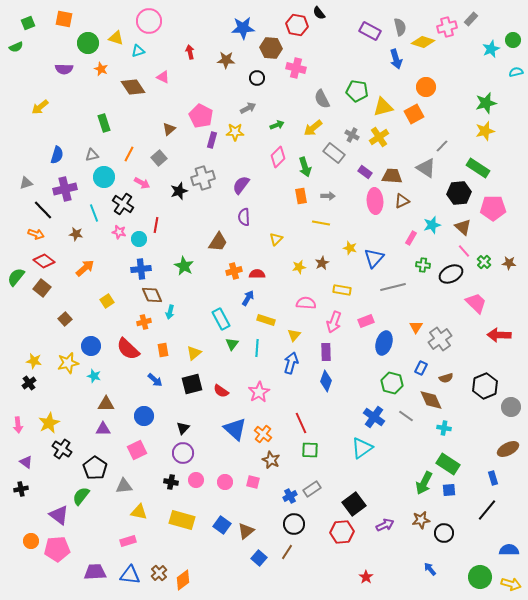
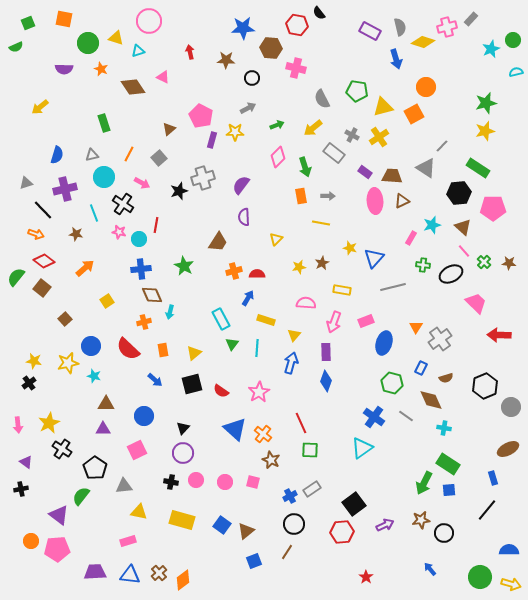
black circle at (257, 78): moved 5 px left
blue square at (259, 558): moved 5 px left, 3 px down; rotated 28 degrees clockwise
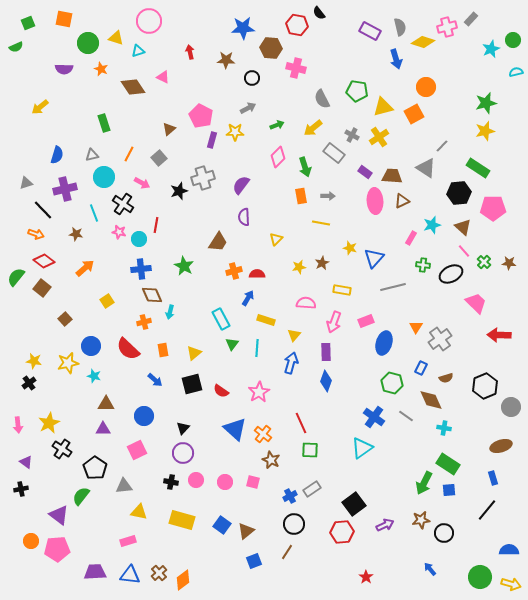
brown ellipse at (508, 449): moved 7 px left, 3 px up; rotated 10 degrees clockwise
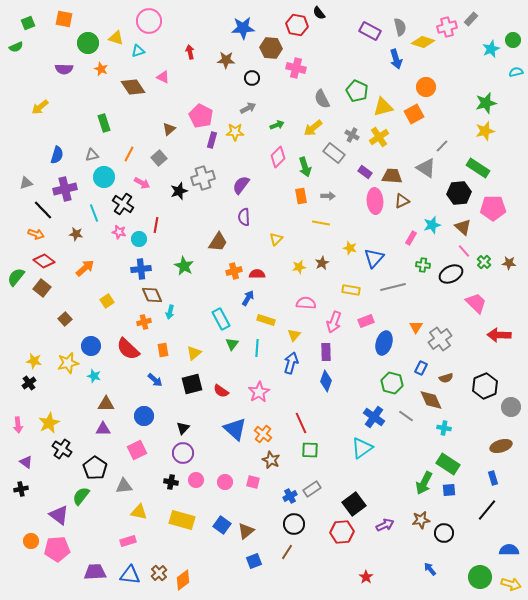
green pentagon at (357, 91): rotated 15 degrees clockwise
yellow rectangle at (342, 290): moved 9 px right
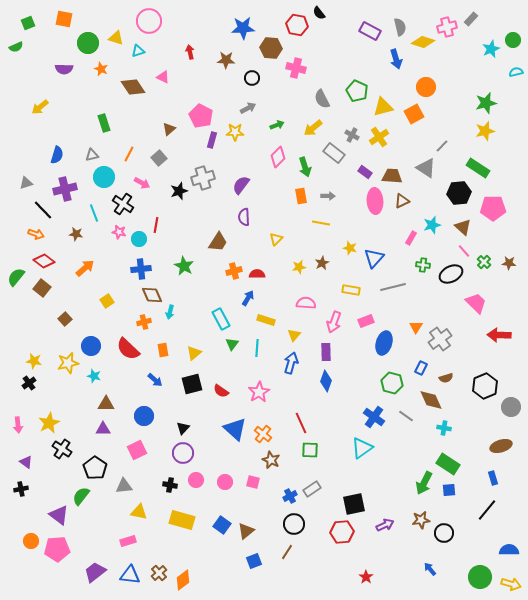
black cross at (171, 482): moved 1 px left, 3 px down
black square at (354, 504): rotated 25 degrees clockwise
purple trapezoid at (95, 572): rotated 35 degrees counterclockwise
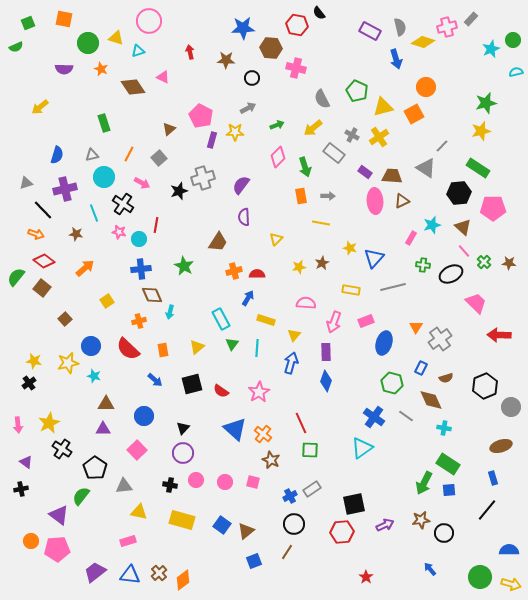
yellow star at (485, 131): moved 4 px left
orange cross at (144, 322): moved 5 px left, 1 px up
yellow triangle at (194, 353): moved 3 px right, 6 px up
pink square at (137, 450): rotated 18 degrees counterclockwise
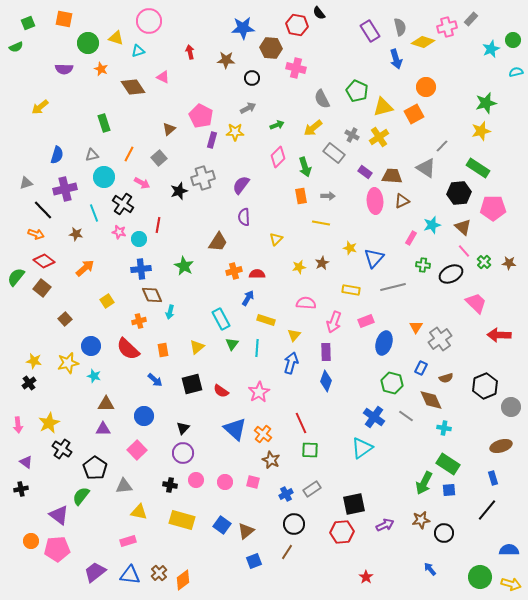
purple rectangle at (370, 31): rotated 30 degrees clockwise
red line at (156, 225): moved 2 px right
blue cross at (290, 496): moved 4 px left, 2 px up
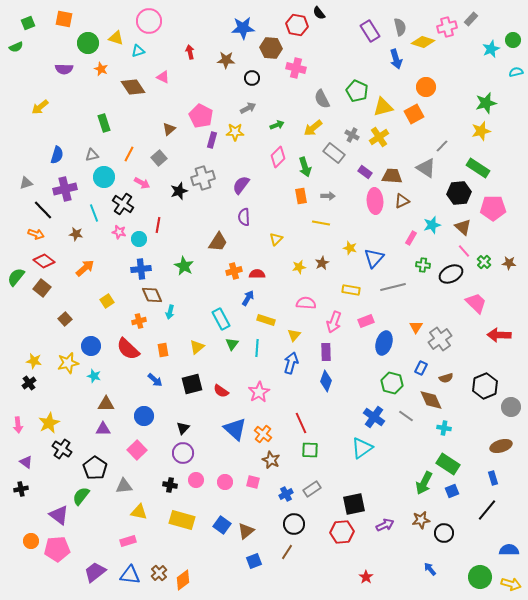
blue square at (449, 490): moved 3 px right, 1 px down; rotated 16 degrees counterclockwise
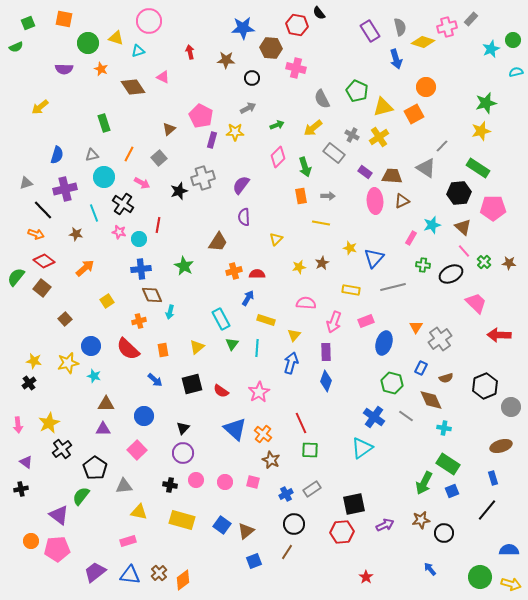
black cross at (62, 449): rotated 18 degrees clockwise
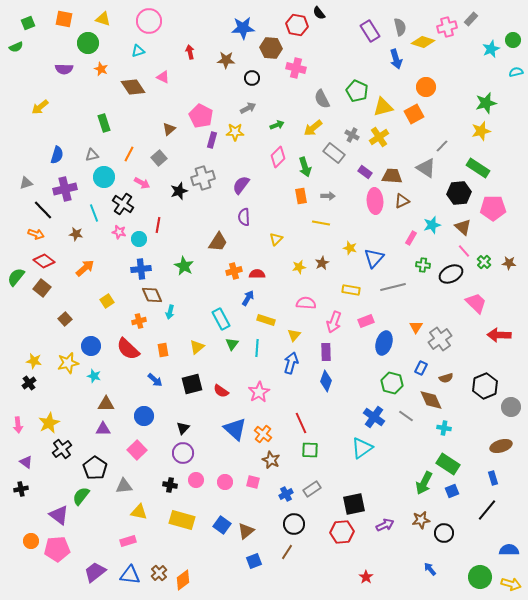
yellow triangle at (116, 38): moved 13 px left, 19 px up
